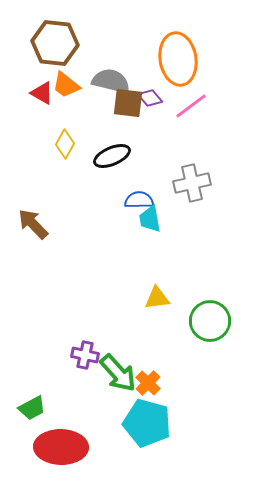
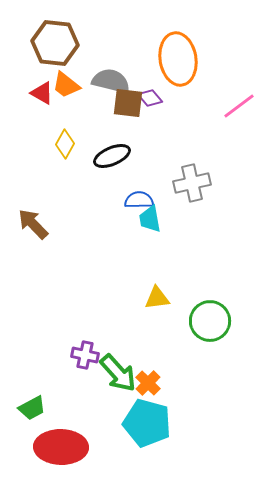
pink line: moved 48 px right
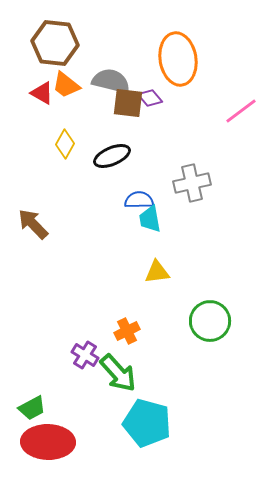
pink line: moved 2 px right, 5 px down
yellow triangle: moved 26 px up
purple cross: rotated 20 degrees clockwise
orange cross: moved 21 px left, 52 px up; rotated 20 degrees clockwise
red ellipse: moved 13 px left, 5 px up
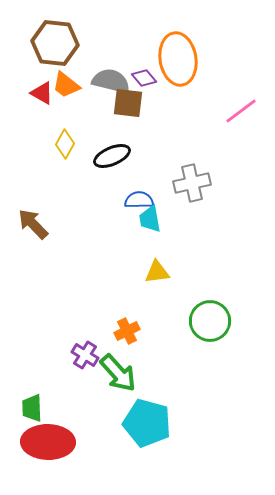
purple diamond: moved 6 px left, 20 px up
green trapezoid: rotated 116 degrees clockwise
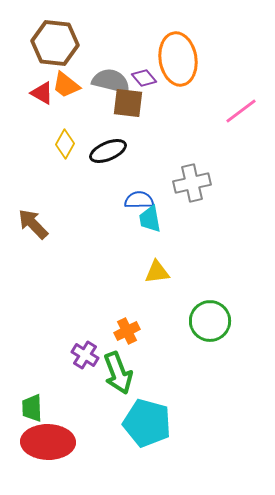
black ellipse: moved 4 px left, 5 px up
green arrow: rotated 21 degrees clockwise
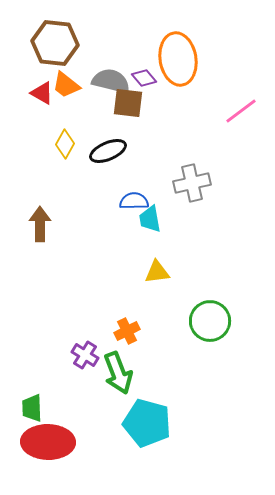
blue semicircle: moved 5 px left, 1 px down
brown arrow: moved 7 px right; rotated 44 degrees clockwise
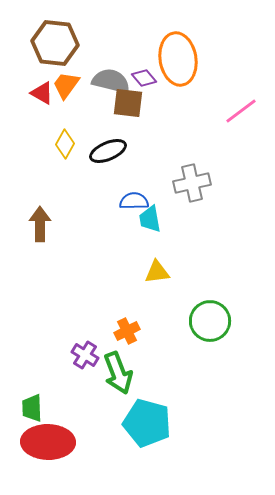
orange trapezoid: rotated 88 degrees clockwise
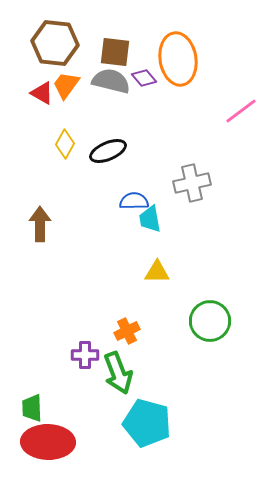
brown square: moved 13 px left, 51 px up
yellow triangle: rotated 8 degrees clockwise
purple cross: rotated 32 degrees counterclockwise
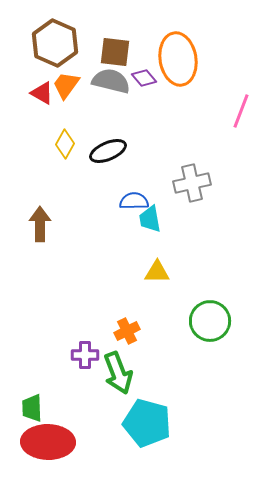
brown hexagon: rotated 18 degrees clockwise
pink line: rotated 32 degrees counterclockwise
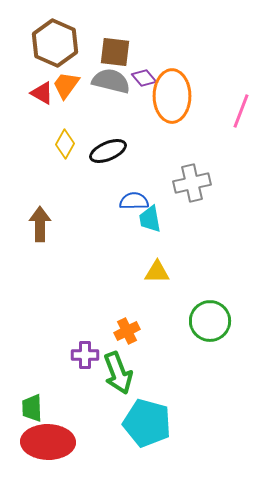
orange ellipse: moved 6 px left, 37 px down; rotated 9 degrees clockwise
